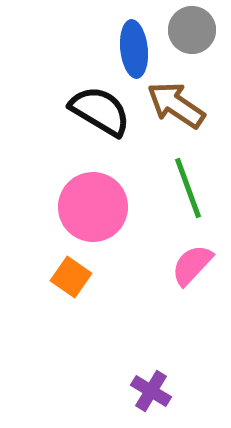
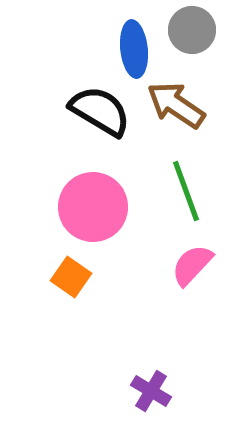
green line: moved 2 px left, 3 px down
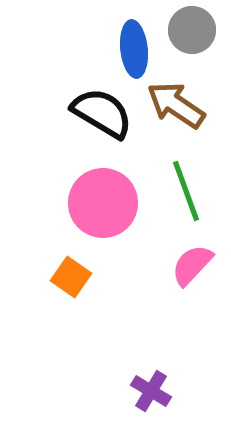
black semicircle: moved 2 px right, 2 px down
pink circle: moved 10 px right, 4 px up
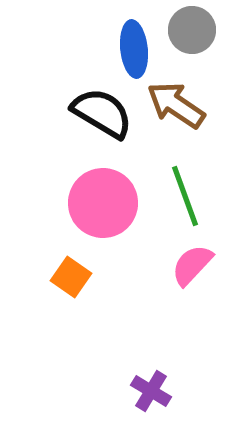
green line: moved 1 px left, 5 px down
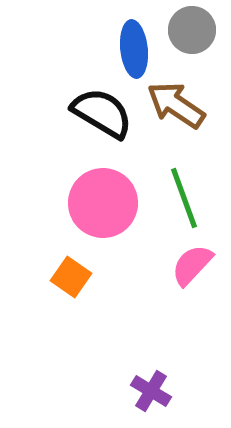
green line: moved 1 px left, 2 px down
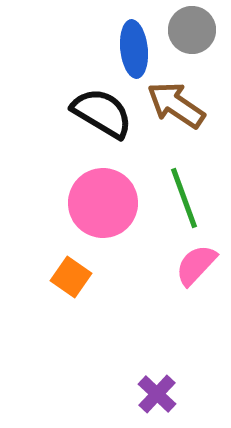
pink semicircle: moved 4 px right
purple cross: moved 6 px right, 3 px down; rotated 12 degrees clockwise
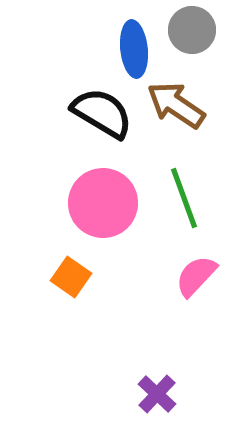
pink semicircle: moved 11 px down
